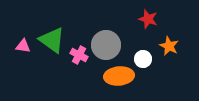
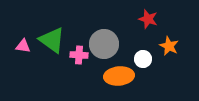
gray circle: moved 2 px left, 1 px up
pink cross: rotated 24 degrees counterclockwise
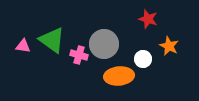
pink cross: rotated 12 degrees clockwise
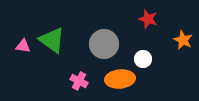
orange star: moved 14 px right, 6 px up
pink cross: moved 26 px down; rotated 12 degrees clockwise
orange ellipse: moved 1 px right, 3 px down
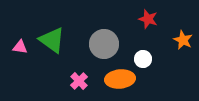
pink triangle: moved 3 px left, 1 px down
pink cross: rotated 18 degrees clockwise
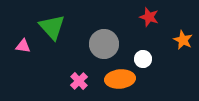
red star: moved 1 px right, 2 px up
green triangle: moved 13 px up; rotated 12 degrees clockwise
pink triangle: moved 3 px right, 1 px up
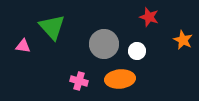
white circle: moved 6 px left, 8 px up
pink cross: rotated 30 degrees counterclockwise
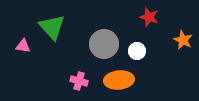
orange ellipse: moved 1 px left, 1 px down
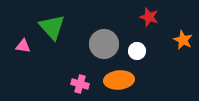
pink cross: moved 1 px right, 3 px down
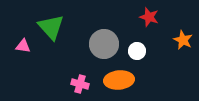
green triangle: moved 1 px left
